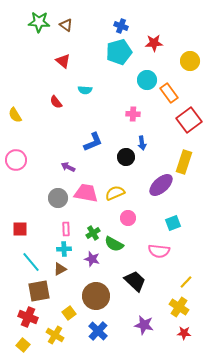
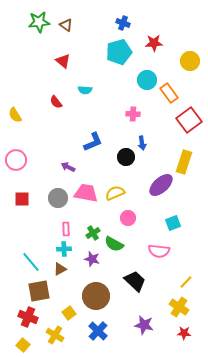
green star at (39, 22): rotated 10 degrees counterclockwise
blue cross at (121, 26): moved 2 px right, 3 px up
red square at (20, 229): moved 2 px right, 30 px up
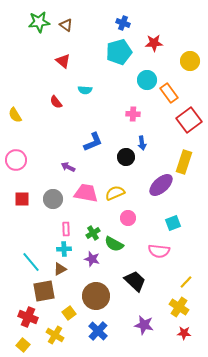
gray circle at (58, 198): moved 5 px left, 1 px down
brown square at (39, 291): moved 5 px right
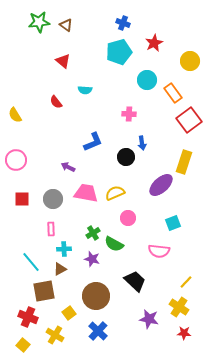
red star at (154, 43): rotated 24 degrees counterclockwise
orange rectangle at (169, 93): moved 4 px right
pink cross at (133, 114): moved 4 px left
pink rectangle at (66, 229): moved 15 px left
purple star at (144, 325): moved 5 px right, 6 px up
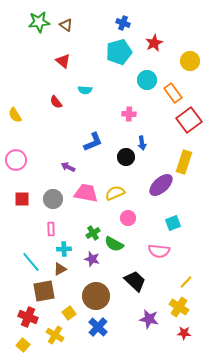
blue cross at (98, 331): moved 4 px up
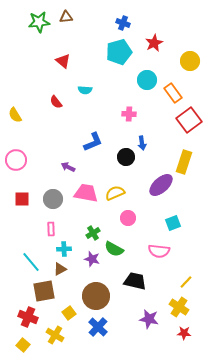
brown triangle at (66, 25): moved 8 px up; rotated 40 degrees counterclockwise
green semicircle at (114, 244): moved 5 px down
black trapezoid at (135, 281): rotated 30 degrees counterclockwise
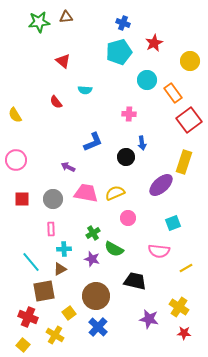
yellow line at (186, 282): moved 14 px up; rotated 16 degrees clockwise
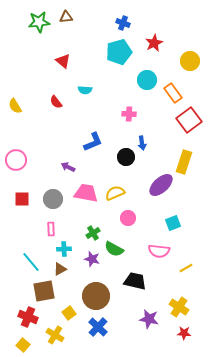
yellow semicircle at (15, 115): moved 9 px up
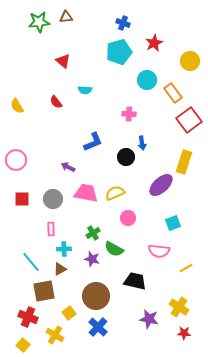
yellow semicircle at (15, 106): moved 2 px right
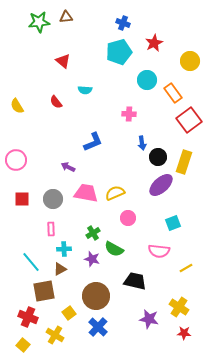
black circle at (126, 157): moved 32 px right
